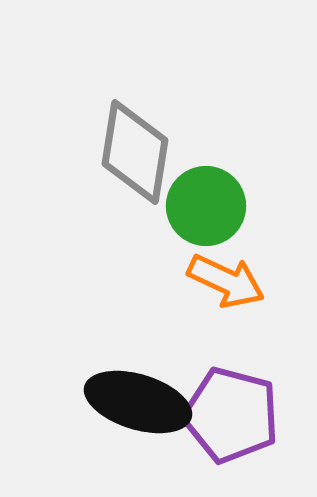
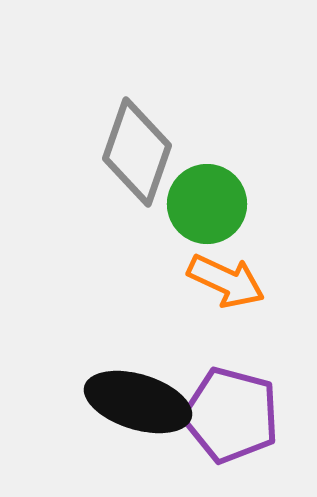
gray diamond: moved 2 px right; rotated 10 degrees clockwise
green circle: moved 1 px right, 2 px up
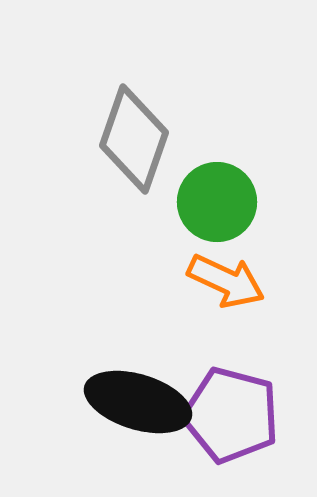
gray diamond: moved 3 px left, 13 px up
green circle: moved 10 px right, 2 px up
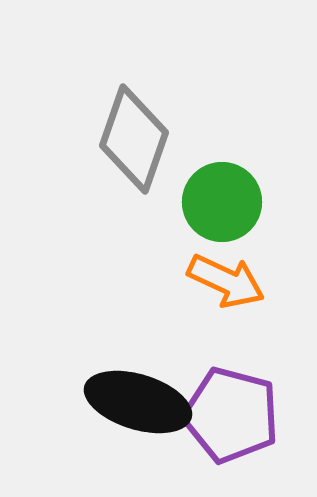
green circle: moved 5 px right
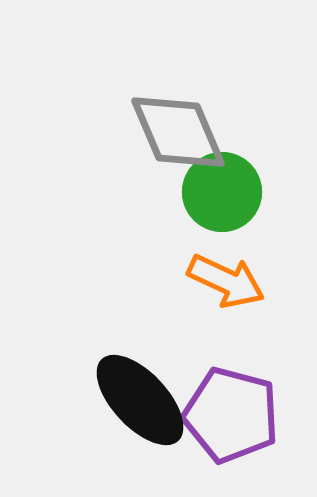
gray diamond: moved 44 px right, 7 px up; rotated 42 degrees counterclockwise
green circle: moved 10 px up
black ellipse: moved 2 px right, 2 px up; rotated 30 degrees clockwise
